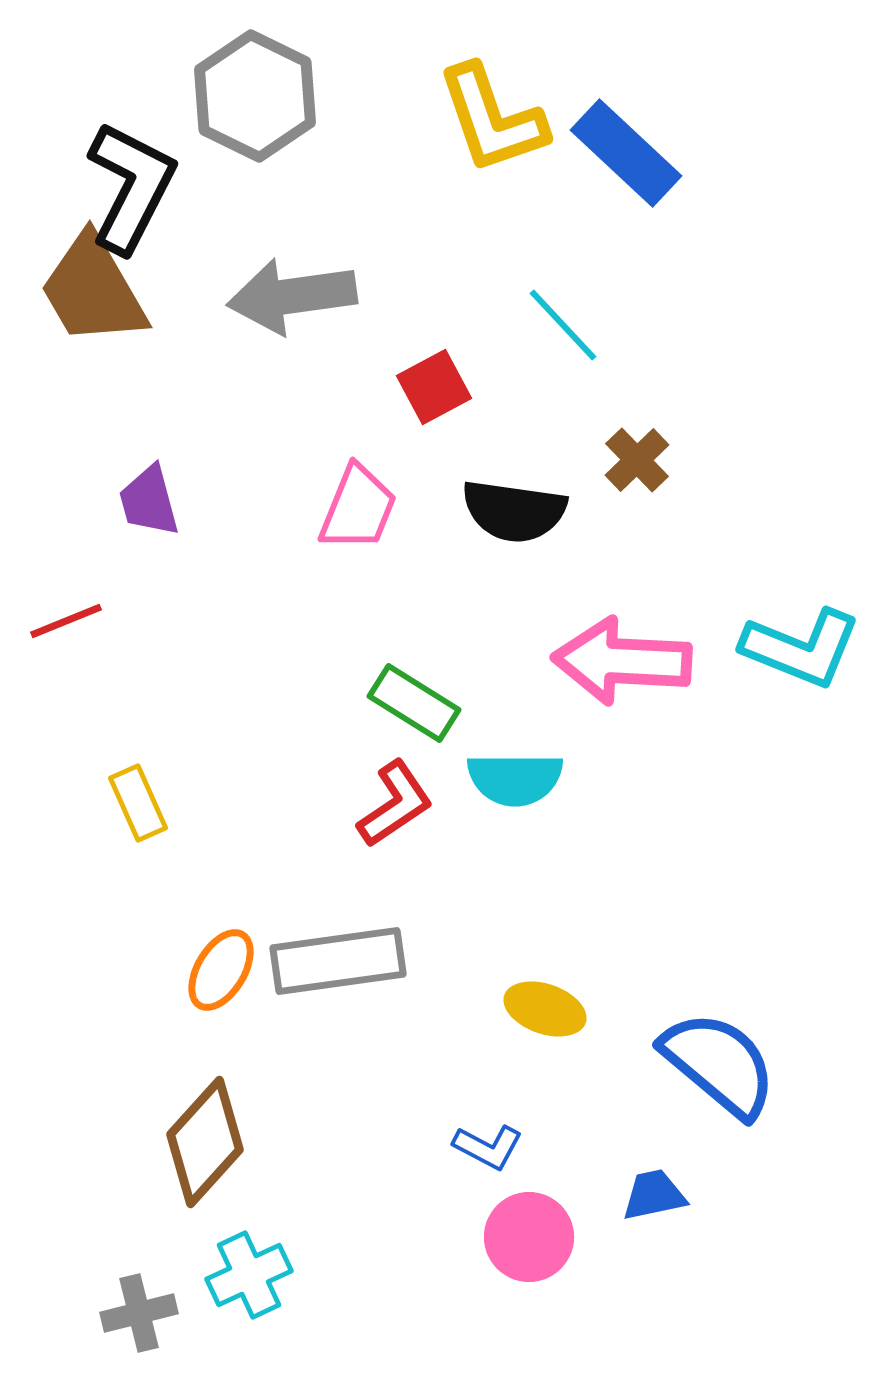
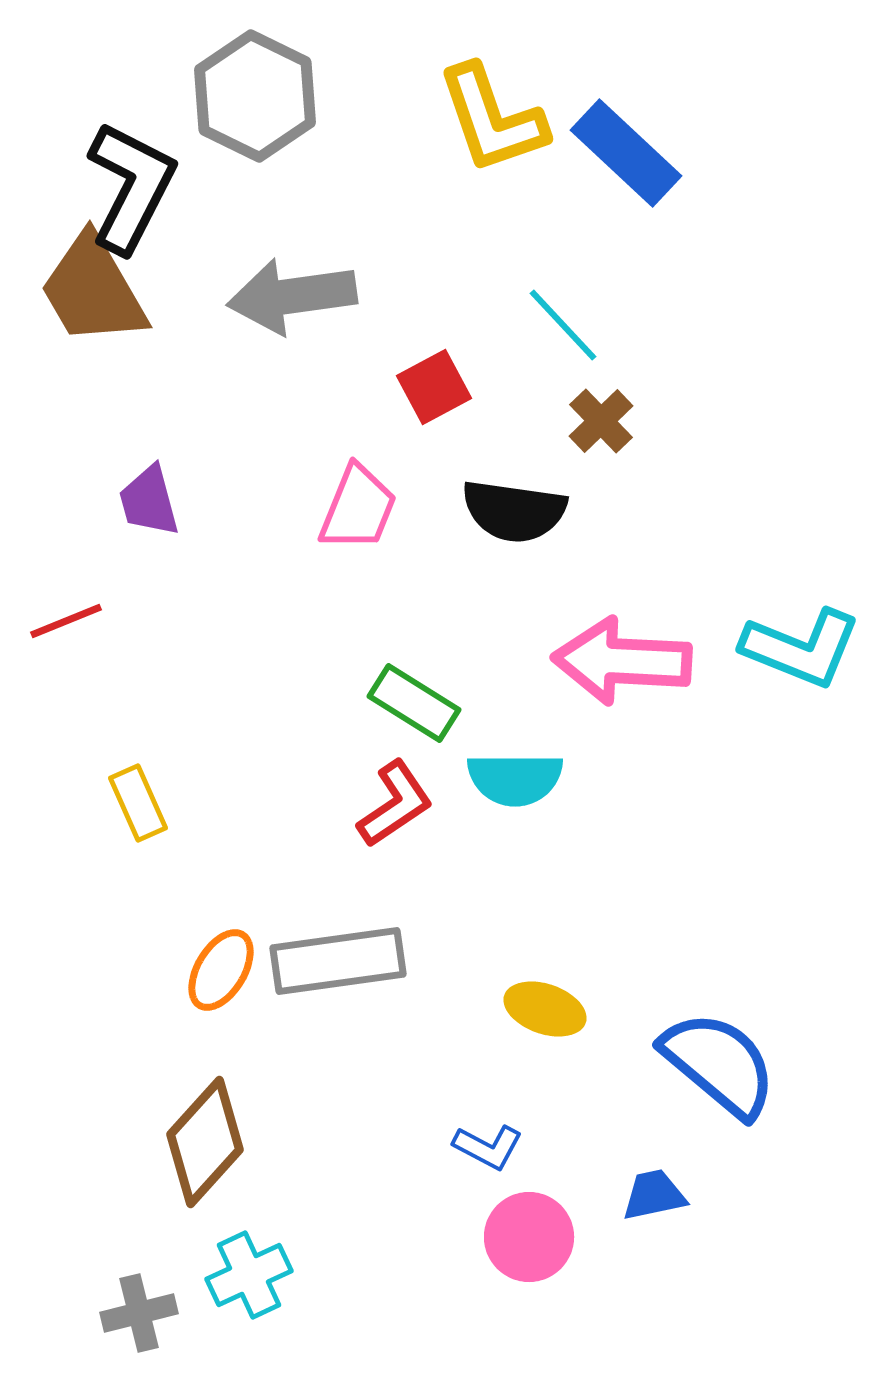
brown cross: moved 36 px left, 39 px up
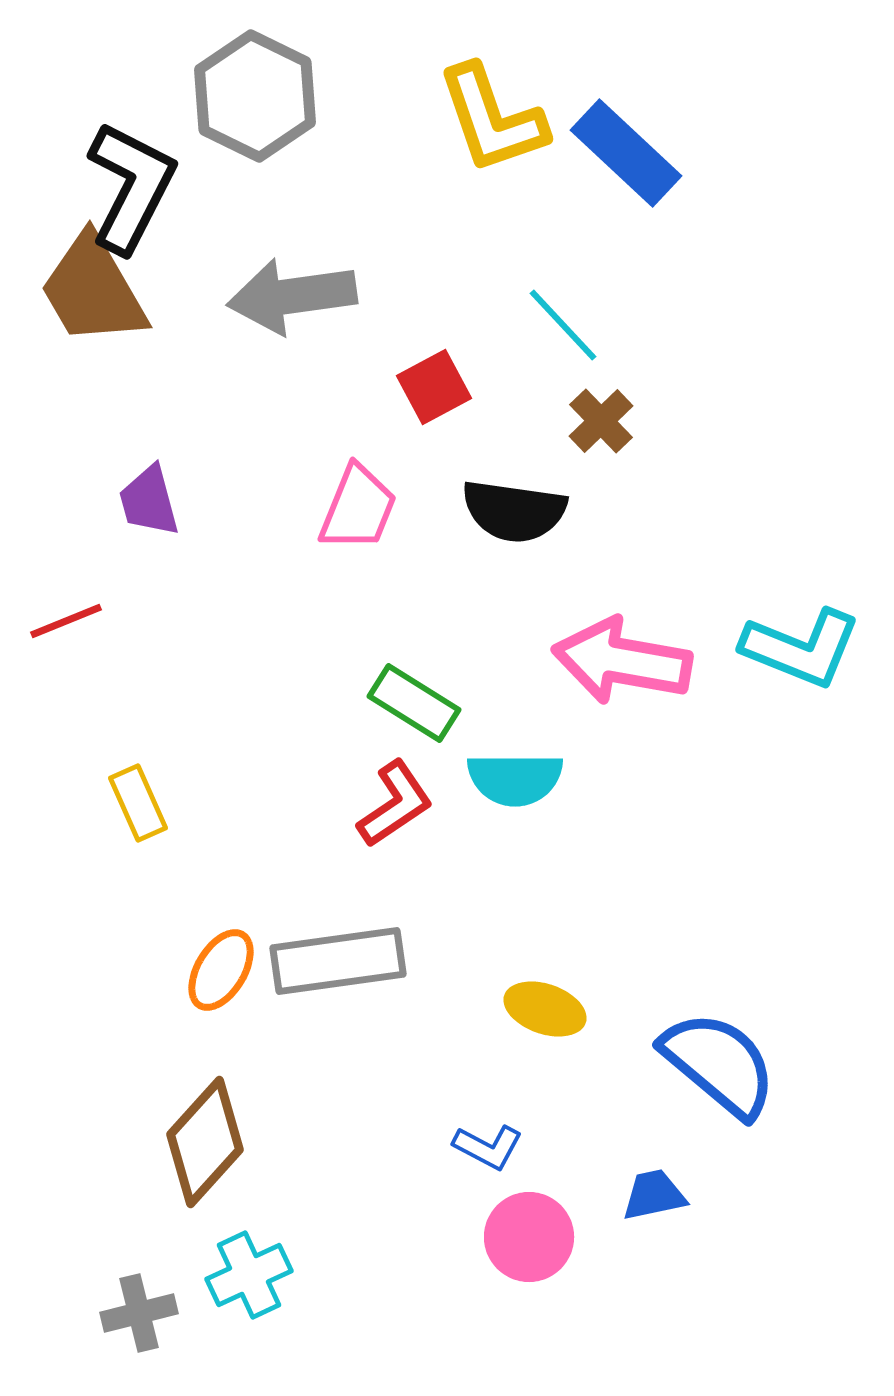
pink arrow: rotated 7 degrees clockwise
